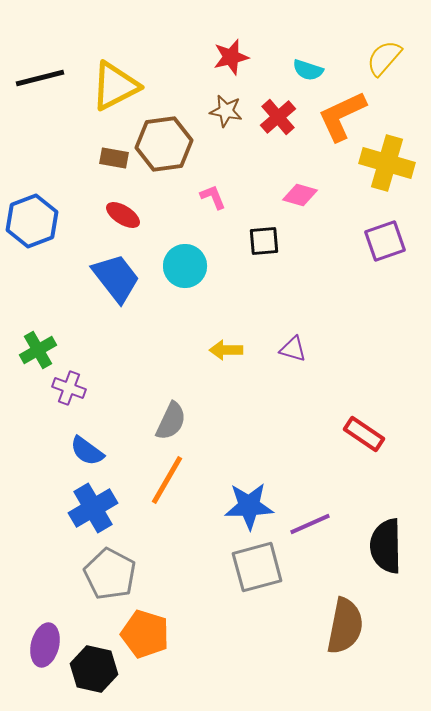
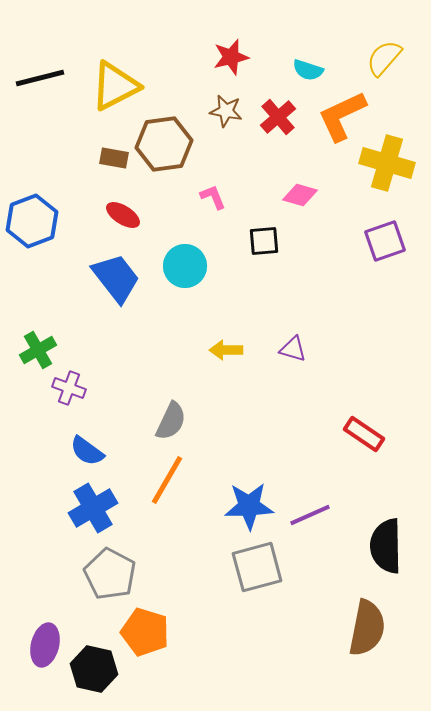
purple line: moved 9 px up
brown semicircle: moved 22 px right, 2 px down
orange pentagon: moved 2 px up
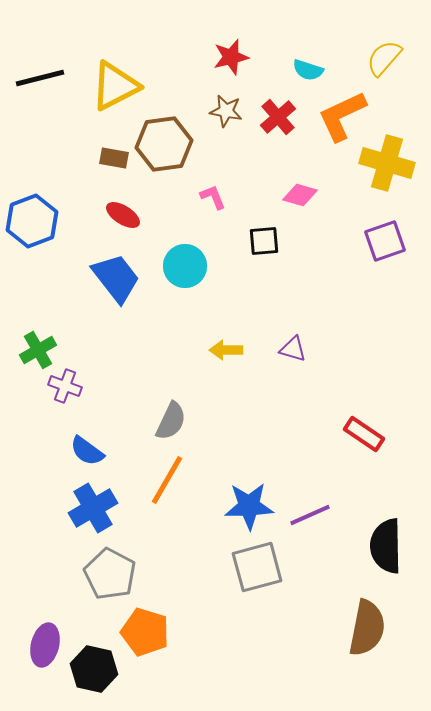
purple cross: moved 4 px left, 2 px up
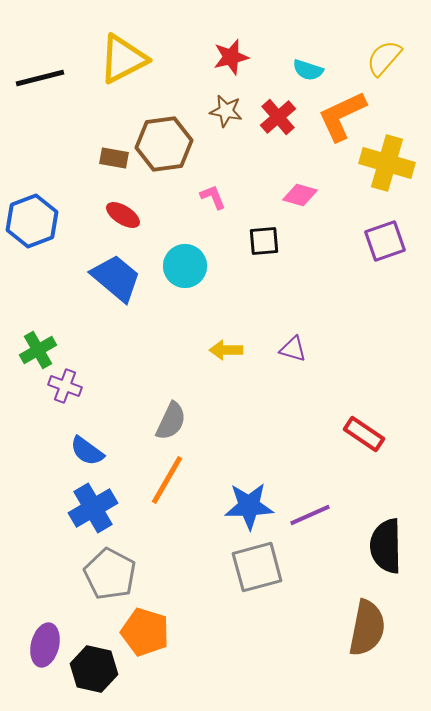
yellow triangle: moved 8 px right, 27 px up
blue trapezoid: rotated 12 degrees counterclockwise
